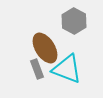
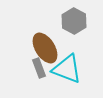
gray rectangle: moved 2 px right, 1 px up
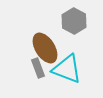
gray rectangle: moved 1 px left
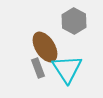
brown ellipse: moved 1 px up
cyan triangle: rotated 36 degrees clockwise
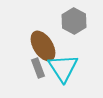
brown ellipse: moved 2 px left, 1 px up
cyan triangle: moved 4 px left, 1 px up
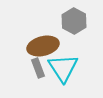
brown ellipse: rotated 72 degrees counterclockwise
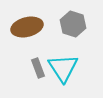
gray hexagon: moved 1 px left, 3 px down; rotated 10 degrees counterclockwise
brown ellipse: moved 16 px left, 19 px up
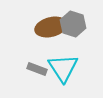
brown ellipse: moved 24 px right
gray rectangle: moved 1 px left, 1 px down; rotated 48 degrees counterclockwise
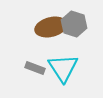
gray hexagon: moved 1 px right
gray rectangle: moved 2 px left, 1 px up
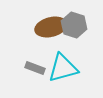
gray hexagon: moved 1 px down
cyan triangle: rotated 48 degrees clockwise
